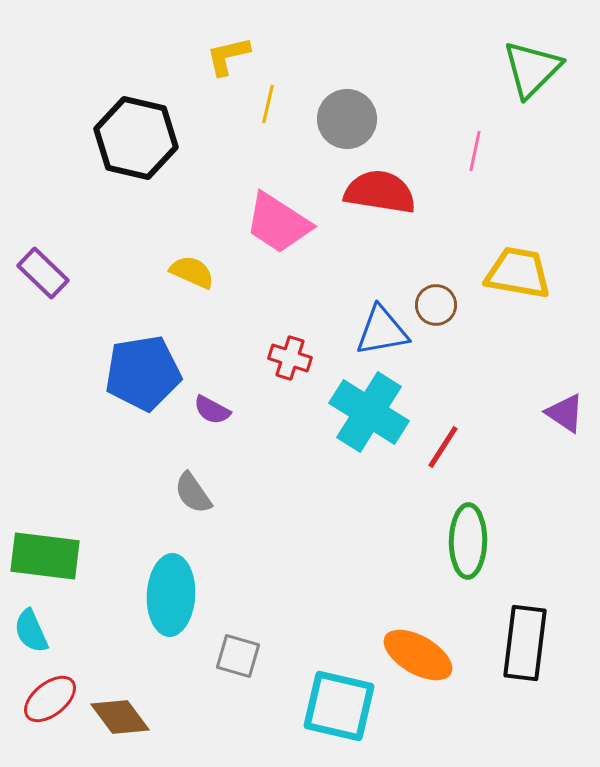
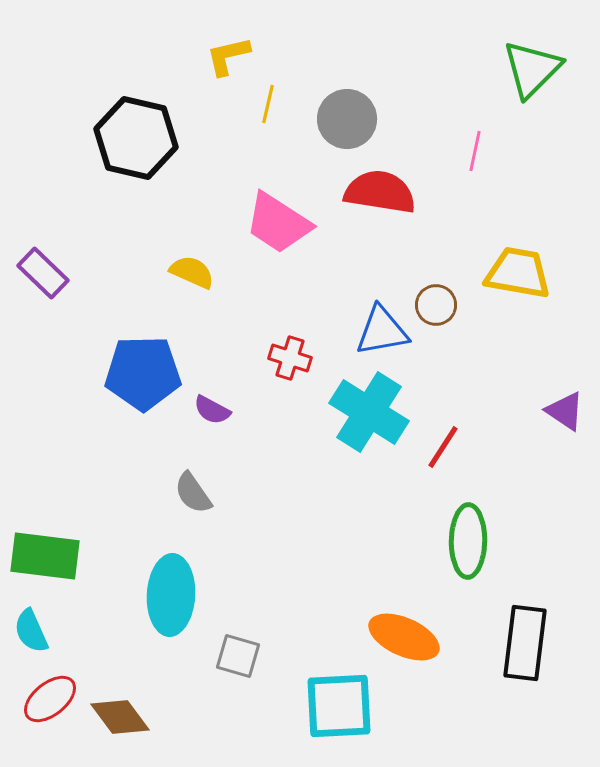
blue pentagon: rotated 8 degrees clockwise
purple triangle: moved 2 px up
orange ellipse: moved 14 px left, 18 px up; rotated 6 degrees counterclockwise
cyan square: rotated 16 degrees counterclockwise
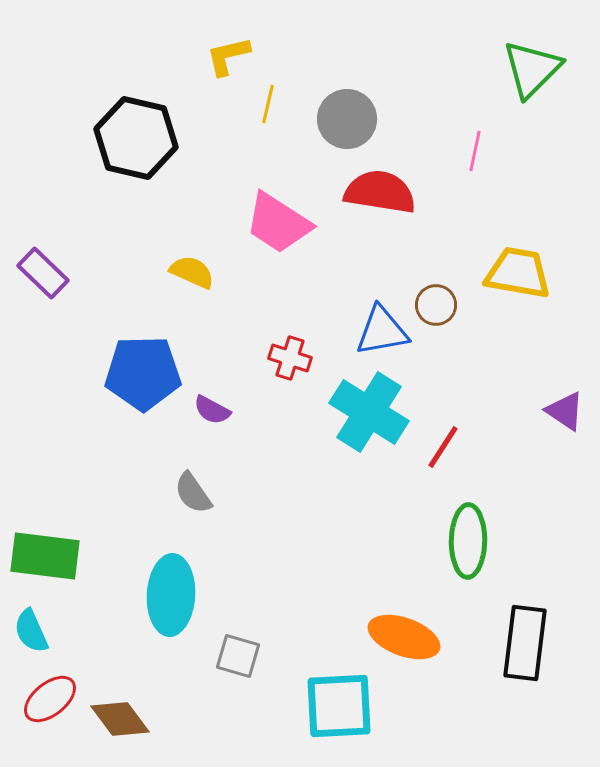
orange ellipse: rotated 4 degrees counterclockwise
brown diamond: moved 2 px down
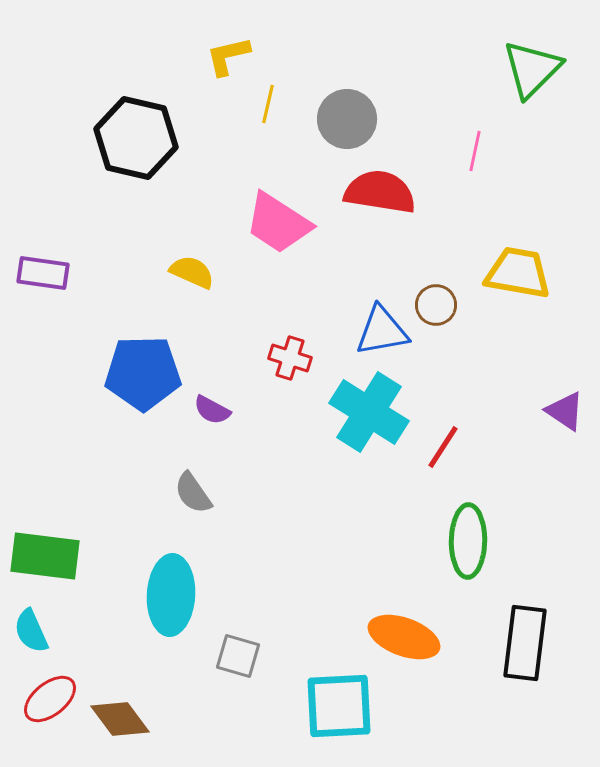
purple rectangle: rotated 36 degrees counterclockwise
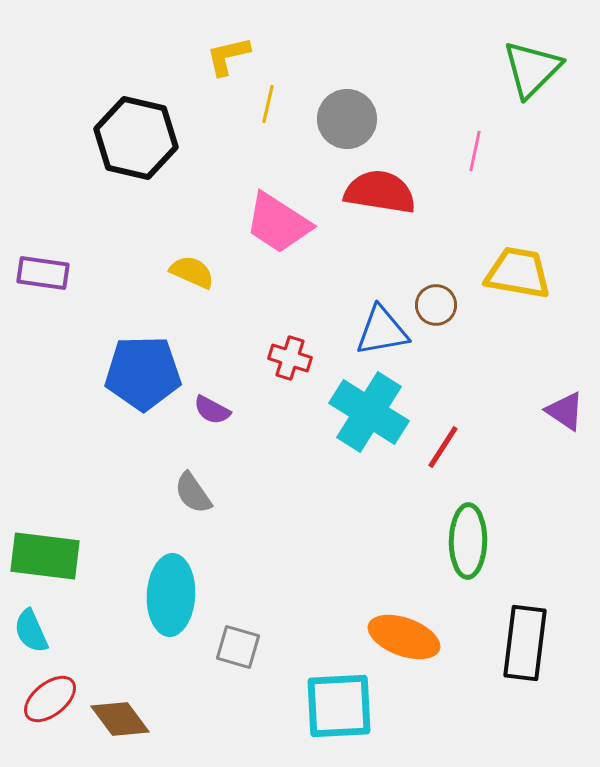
gray square: moved 9 px up
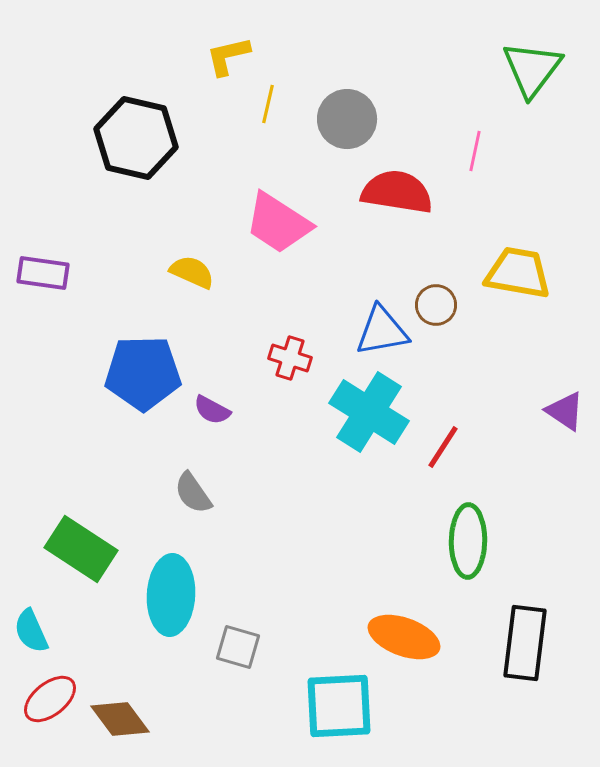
green triangle: rotated 8 degrees counterclockwise
red semicircle: moved 17 px right
green rectangle: moved 36 px right, 7 px up; rotated 26 degrees clockwise
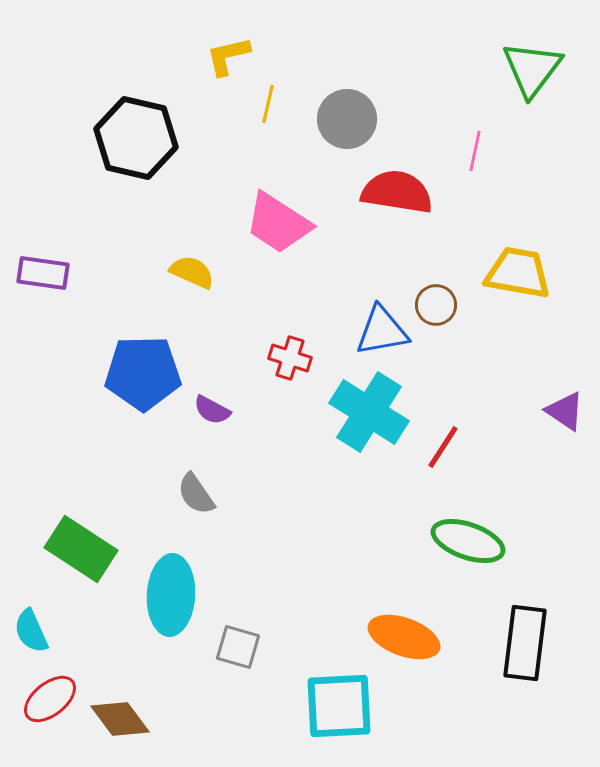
gray semicircle: moved 3 px right, 1 px down
green ellipse: rotated 72 degrees counterclockwise
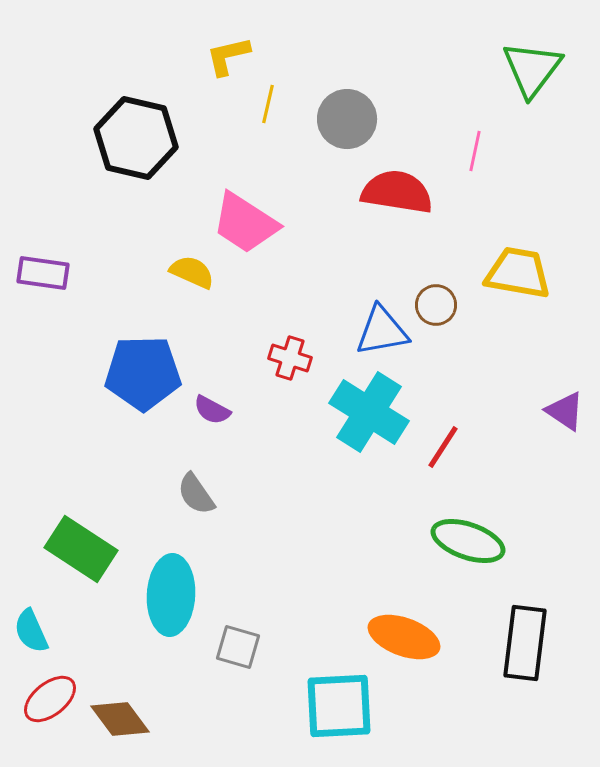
pink trapezoid: moved 33 px left
